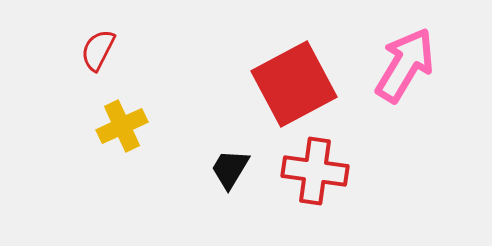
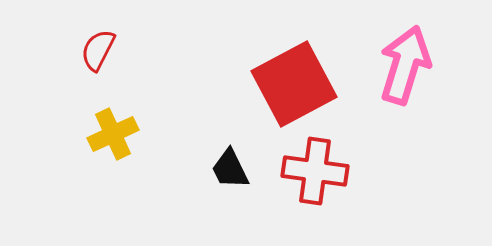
pink arrow: rotated 14 degrees counterclockwise
yellow cross: moved 9 px left, 8 px down
black trapezoid: rotated 57 degrees counterclockwise
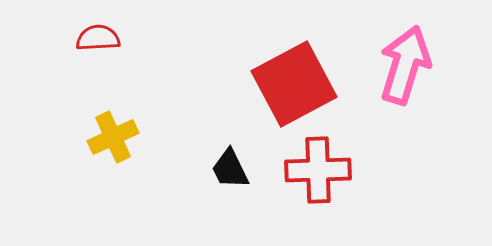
red semicircle: moved 12 px up; rotated 60 degrees clockwise
yellow cross: moved 3 px down
red cross: moved 3 px right, 1 px up; rotated 10 degrees counterclockwise
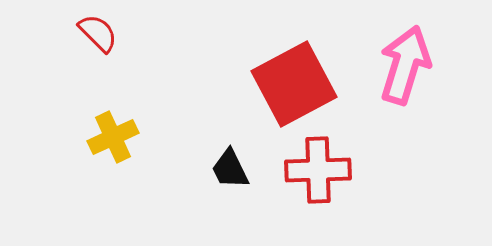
red semicircle: moved 5 px up; rotated 48 degrees clockwise
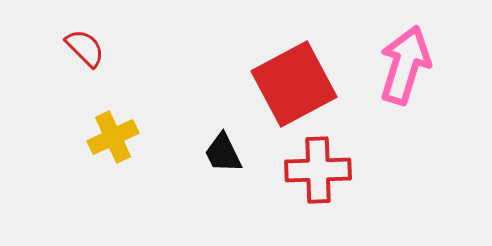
red semicircle: moved 13 px left, 15 px down
black trapezoid: moved 7 px left, 16 px up
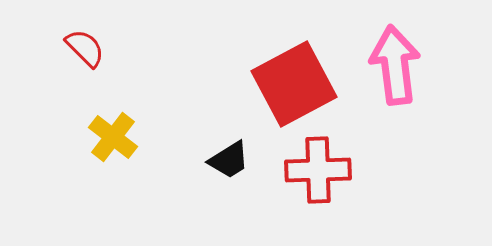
pink arrow: moved 10 px left; rotated 24 degrees counterclockwise
yellow cross: rotated 27 degrees counterclockwise
black trapezoid: moved 6 px right, 7 px down; rotated 96 degrees counterclockwise
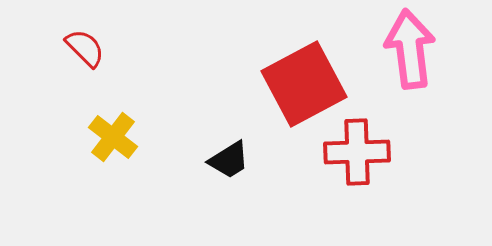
pink arrow: moved 15 px right, 16 px up
red square: moved 10 px right
red cross: moved 39 px right, 18 px up
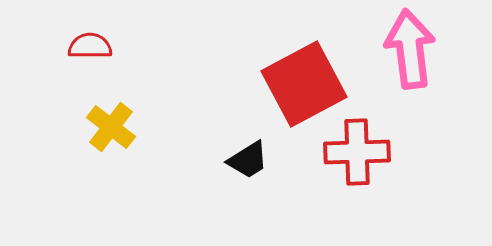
red semicircle: moved 5 px right, 2 px up; rotated 45 degrees counterclockwise
yellow cross: moved 2 px left, 10 px up
black trapezoid: moved 19 px right
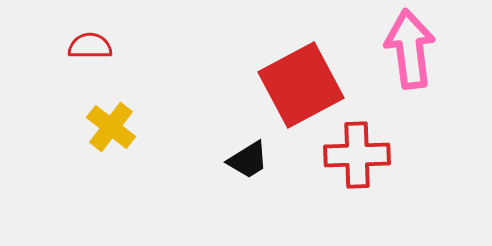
red square: moved 3 px left, 1 px down
red cross: moved 3 px down
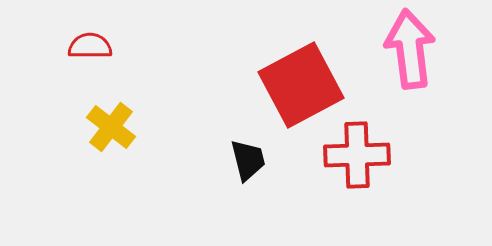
black trapezoid: rotated 72 degrees counterclockwise
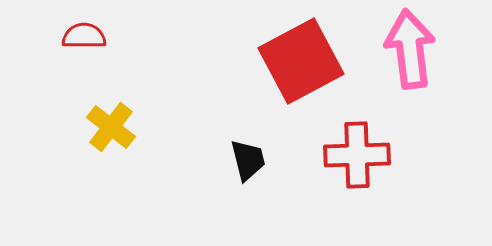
red semicircle: moved 6 px left, 10 px up
red square: moved 24 px up
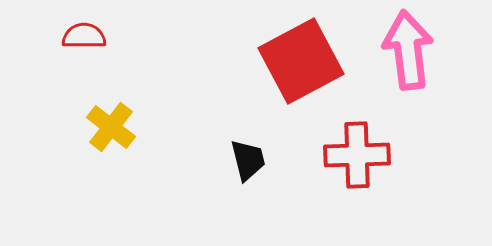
pink arrow: moved 2 px left, 1 px down
